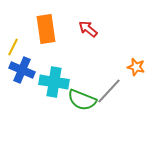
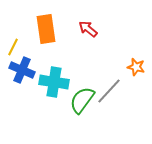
green semicircle: rotated 104 degrees clockwise
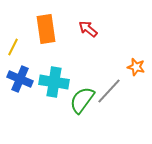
blue cross: moved 2 px left, 9 px down
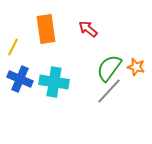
green semicircle: moved 27 px right, 32 px up
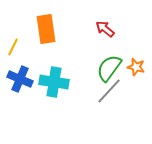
red arrow: moved 17 px right
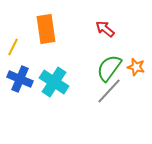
cyan cross: rotated 24 degrees clockwise
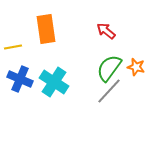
red arrow: moved 1 px right, 2 px down
yellow line: rotated 54 degrees clockwise
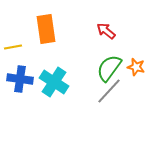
blue cross: rotated 15 degrees counterclockwise
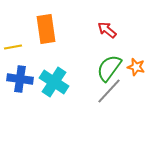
red arrow: moved 1 px right, 1 px up
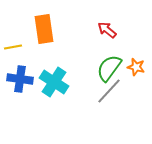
orange rectangle: moved 2 px left
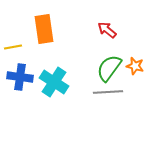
orange star: moved 1 px left, 1 px up
blue cross: moved 2 px up
gray line: moved 1 px left, 1 px down; rotated 44 degrees clockwise
